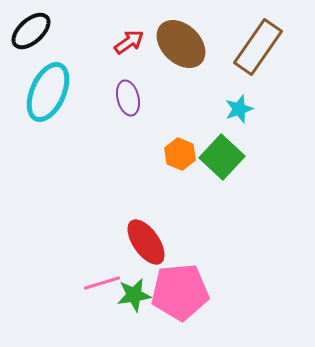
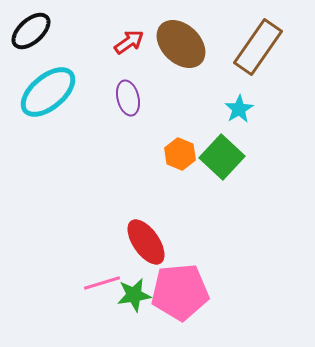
cyan ellipse: rotated 26 degrees clockwise
cyan star: rotated 12 degrees counterclockwise
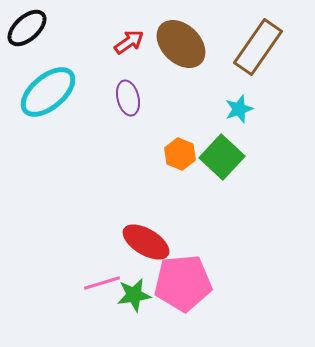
black ellipse: moved 4 px left, 3 px up
cyan star: rotated 12 degrees clockwise
red ellipse: rotated 24 degrees counterclockwise
pink pentagon: moved 3 px right, 9 px up
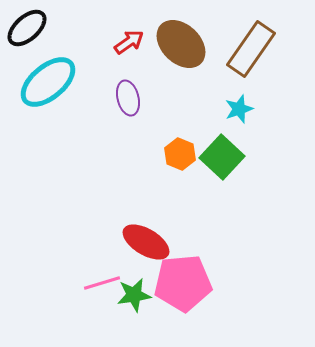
brown rectangle: moved 7 px left, 2 px down
cyan ellipse: moved 10 px up
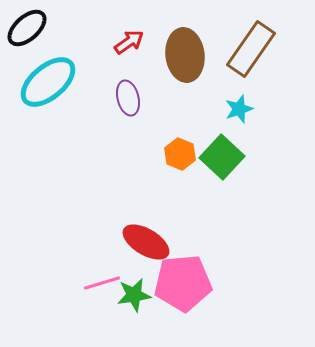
brown ellipse: moved 4 px right, 11 px down; rotated 39 degrees clockwise
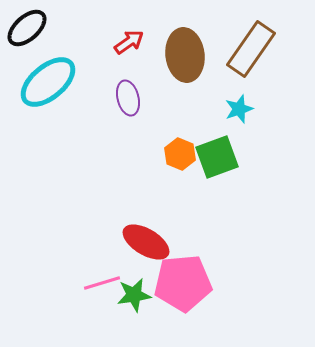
green square: moved 5 px left; rotated 27 degrees clockwise
